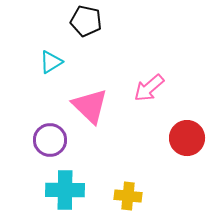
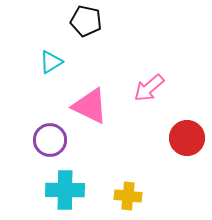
pink triangle: rotated 18 degrees counterclockwise
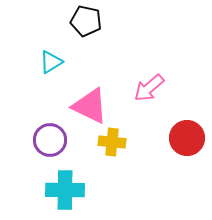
yellow cross: moved 16 px left, 54 px up
